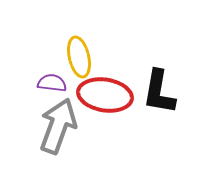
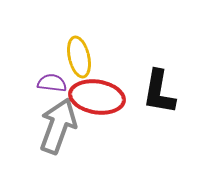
red ellipse: moved 8 px left, 2 px down
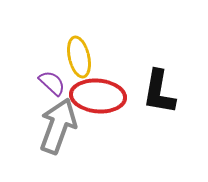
purple semicircle: rotated 36 degrees clockwise
red ellipse: moved 1 px right, 1 px up; rotated 4 degrees counterclockwise
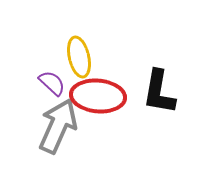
gray arrow: rotated 4 degrees clockwise
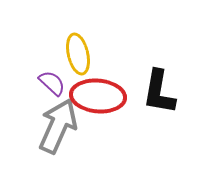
yellow ellipse: moved 1 px left, 3 px up
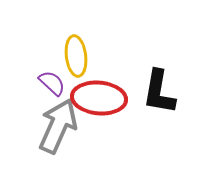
yellow ellipse: moved 2 px left, 2 px down; rotated 6 degrees clockwise
red ellipse: moved 1 px right, 2 px down
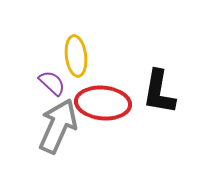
red ellipse: moved 4 px right, 5 px down
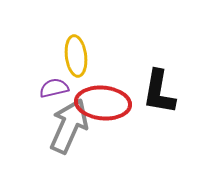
purple semicircle: moved 2 px right, 5 px down; rotated 56 degrees counterclockwise
gray arrow: moved 11 px right
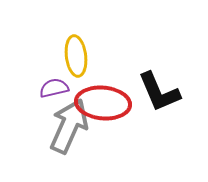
black L-shape: rotated 33 degrees counterclockwise
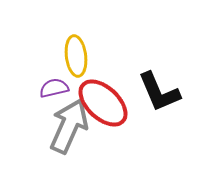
red ellipse: rotated 38 degrees clockwise
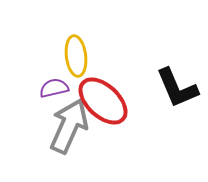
black L-shape: moved 18 px right, 4 px up
red ellipse: moved 2 px up
